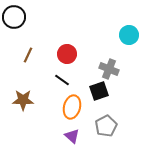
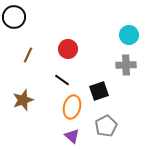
red circle: moved 1 px right, 5 px up
gray cross: moved 17 px right, 4 px up; rotated 24 degrees counterclockwise
brown star: rotated 20 degrees counterclockwise
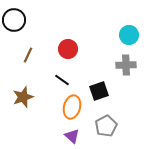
black circle: moved 3 px down
brown star: moved 3 px up
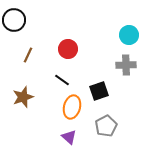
purple triangle: moved 3 px left, 1 px down
